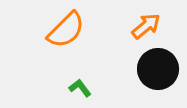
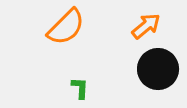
orange semicircle: moved 3 px up
green L-shape: rotated 40 degrees clockwise
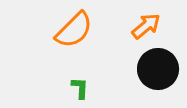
orange semicircle: moved 8 px right, 3 px down
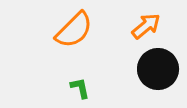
green L-shape: rotated 15 degrees counterclockwise
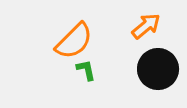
orange semicircle: moved 11 px down
green L-shape: moved 6 px right, 18 px up
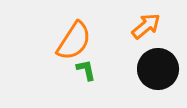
orange semicircle: rotated 12 degrees counterclockwise
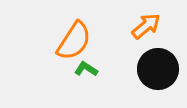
green L-shape: moved 1 px up; rotated 45 degrees counterclockwise
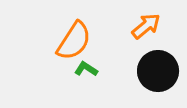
black circle: moved 2 px down
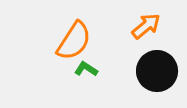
black circle: moved 1 px left
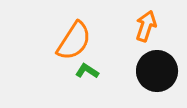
orange arrow: rotated 32 degrees counterclockwise
green L-shape: moved 1 px right, 2 px down
